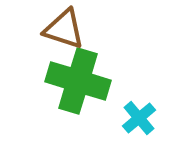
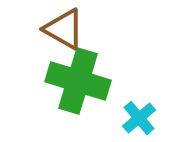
brown triangle: rotated 12 degrees clockwise
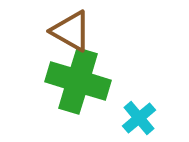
brown triangle: moved 7 px right, 2 px down
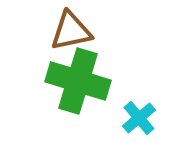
brown triangle: rotated 42 degrees counterclockwise
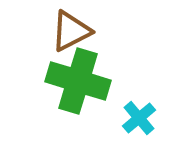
brown triangle: rotated 15 degrees counterclockwise
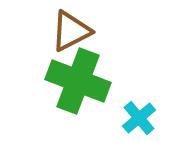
green cross: rotated 4 degrees clockwise
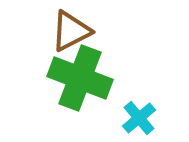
green cross: moved 2 px right, 3 px up
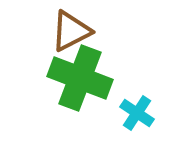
cyan cross: moved 2 px left, 5 px up; rotated 16 degrees counterclockwise
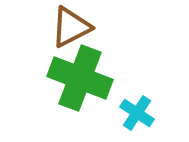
brown triangle: moved 4 px up
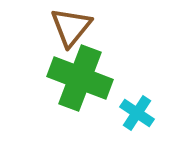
brown triangle: rotated 24 degrees counterclockwise
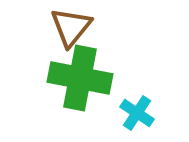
green cross: rotated 10 degrees counterclockwise
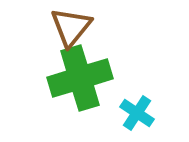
green cross: rotated 28 degrees counterclockwise
